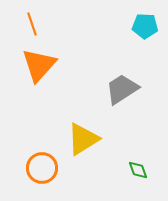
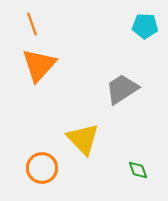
yellow triangle: rotated 42 degrees counterclockwise
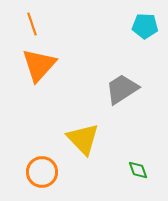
orange circle: moved 4 px down
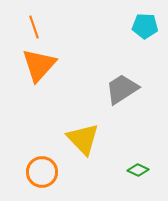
orange line: moved 2 px right, 3 px down
green diamond: rotated 45 degrees counterclockwise
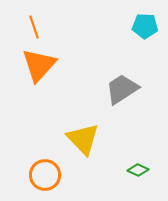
orange circle: moved 3 px right, 3 px down
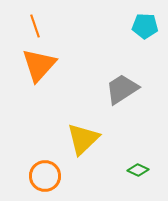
orange line: moved 1 px right, 1 px up
yellow triangle: rotated 30 degrees clockwise
orange circle: moved 1 px down
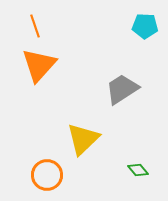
green diamond: rotated 25 degrees clockwise
orange circle: moved 2 px right, 1 px up
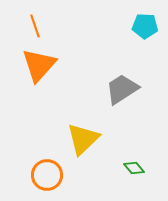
green diamond: moved 4 px left, 2 px up
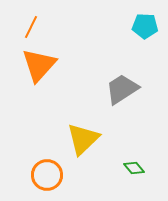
orange line: moved 4 px left, 1 px down; rotated 45 degrees clockwise
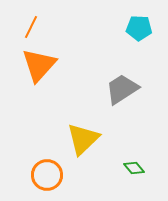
cyan pentagon: moved 6 px left, 2 px down
